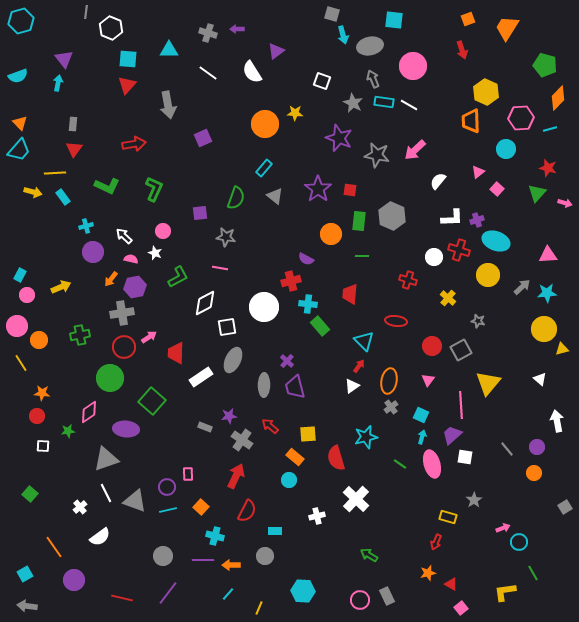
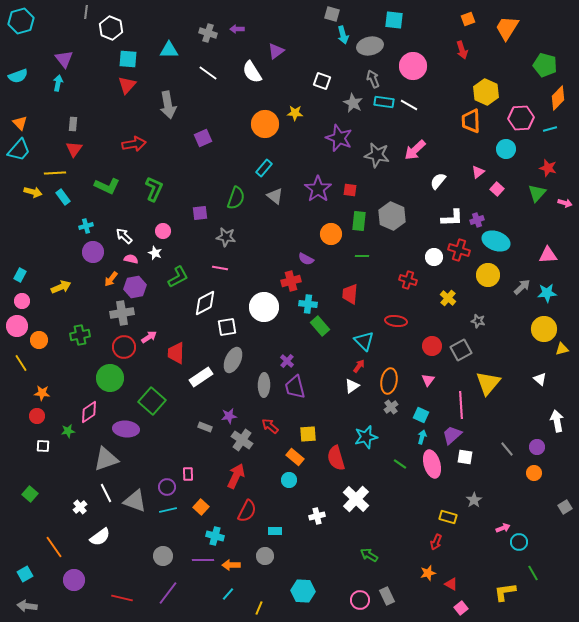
pink circle at (27, 295): moved 5 px left, 6 px down
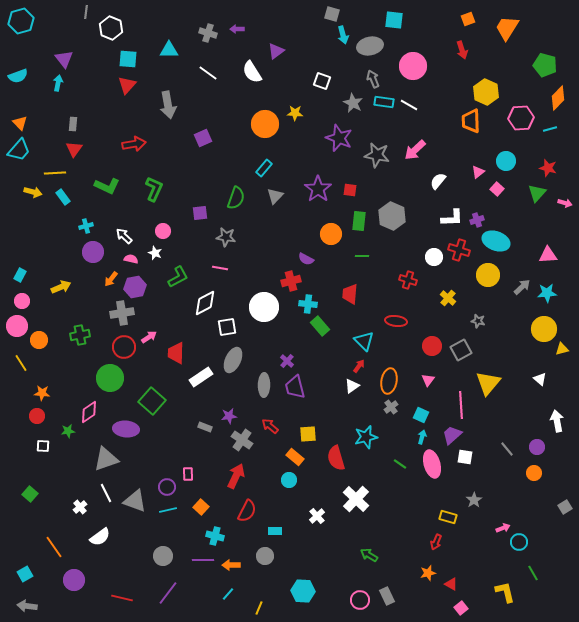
cyan circle at (506, 149): moved 12 px down
gray triangle at (275, 196): rotated 36 degrees clockwise
white cross at (317, 516): rotated 28 degrees counterclockwise
yellow L-shape at (505, 592): rotated 85 degrees clockwise
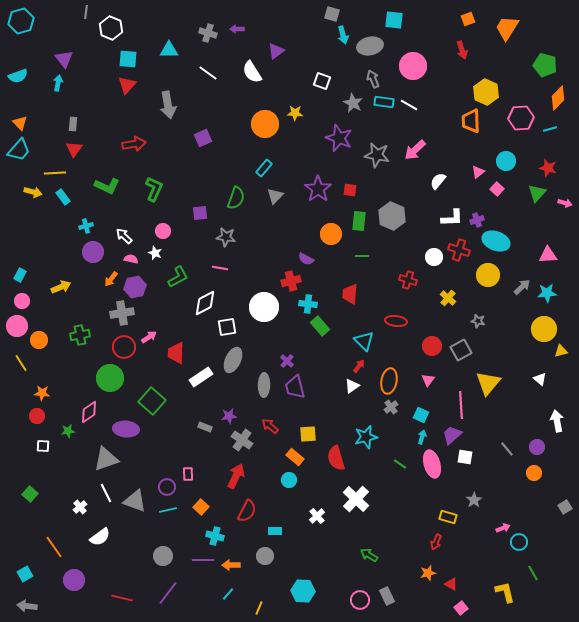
yellow triangle at (562, 349): moved 1 px left, 2 px down
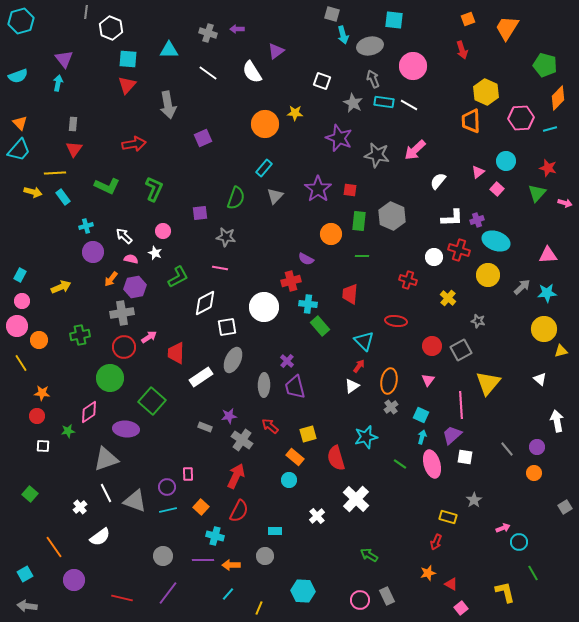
yellow square at (308, 434): rotated 12 degrees counterclockwise
red semicircle at (247, 511): moved 8 px left
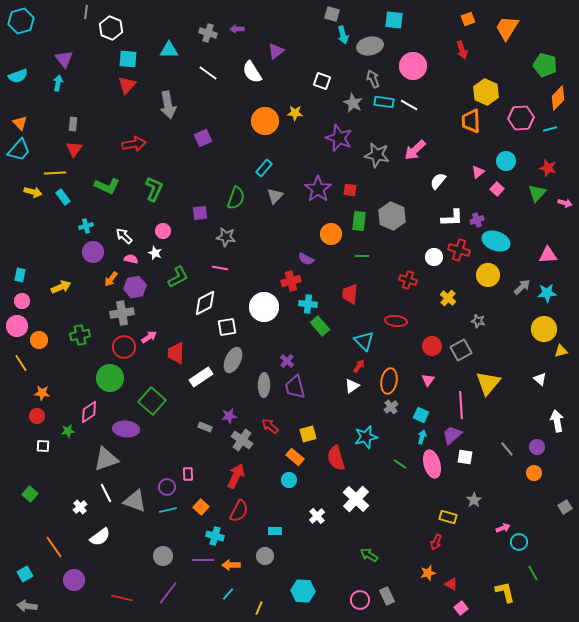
orange circle at (265, 124): moved 3 px up
cyan rectangle at (20, 275): rotated 16 degrees counterclockwise
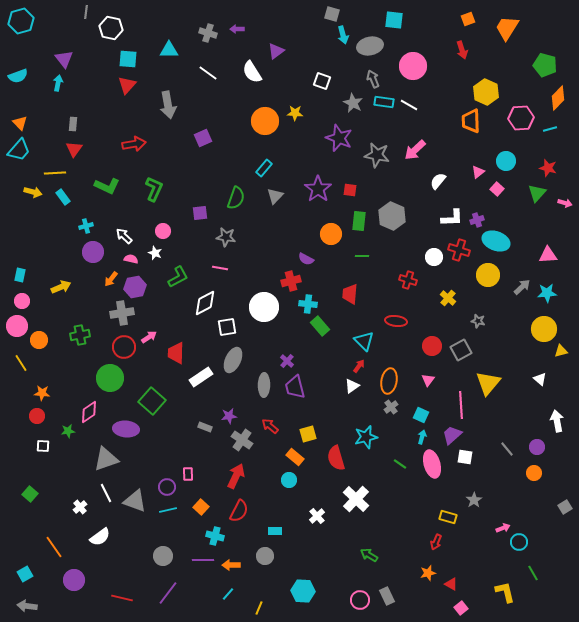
white hexagon at (111, 28): rotated 10 degrees counterclockwise
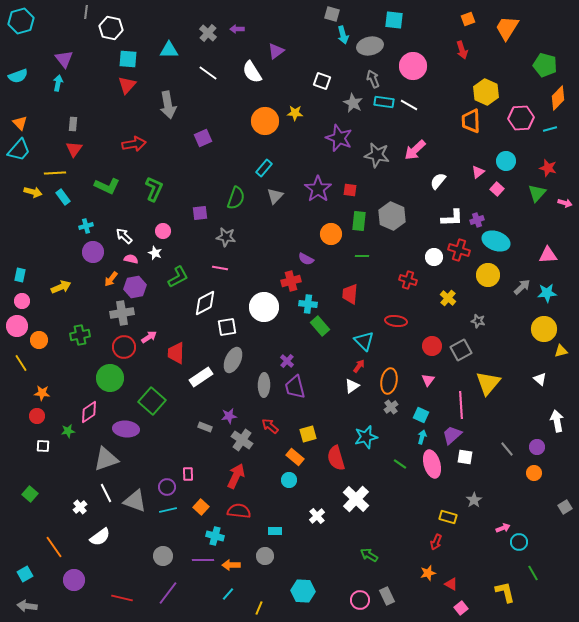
gray cross at (208, 33): rotated 24 degrees clockwise
red semicircle at (239, 511): rotated 110 degrees counterclockwise
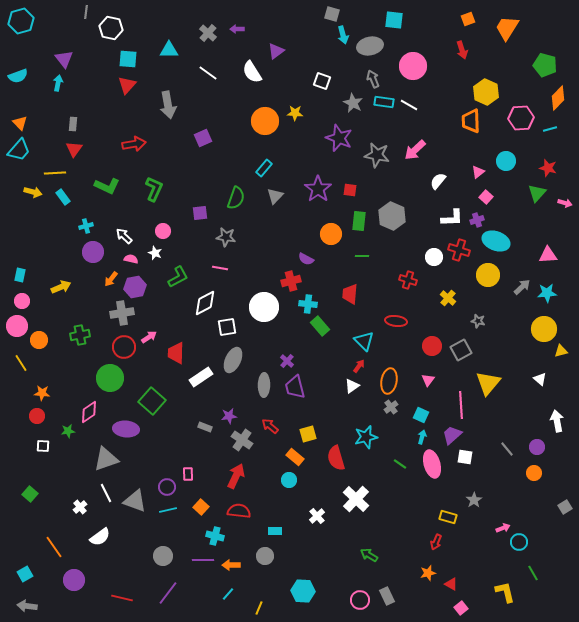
pink square at (497, 189): moved 11 px left, 8 px down
